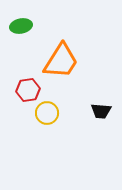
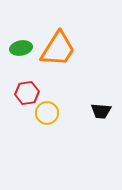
green ellipse: moved 22 px down
orange trapezoid: moved 3 px left, 12 px up
red hexagon: moved 1 px left, 3 px down
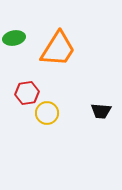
green ellipse: moved 7 px left, 10 px up
